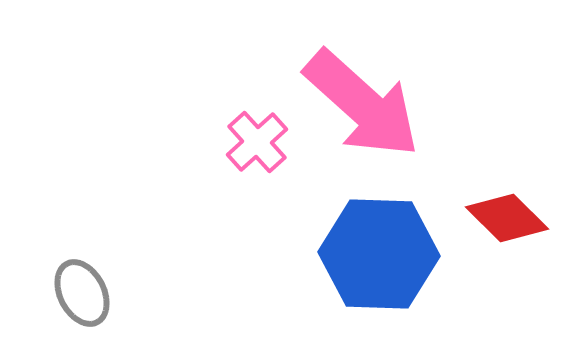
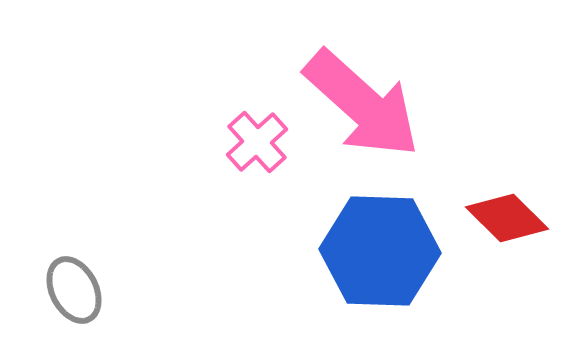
blue hexagon: moved 1 px right, 3 px up
gray ellipse: moved 8 px left, 3 px up
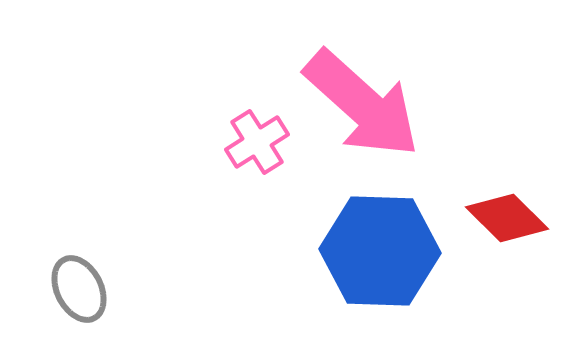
pink cross: rotated 10 degrees clockwise
gray ellipse: moved 5 px right, 1 px up
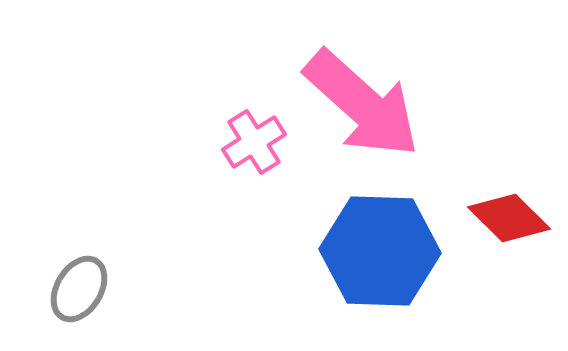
pink cross: moved 3 px left
red diamond: moved 2 px right
gray ellipse: rotated 58 degrees clockwise
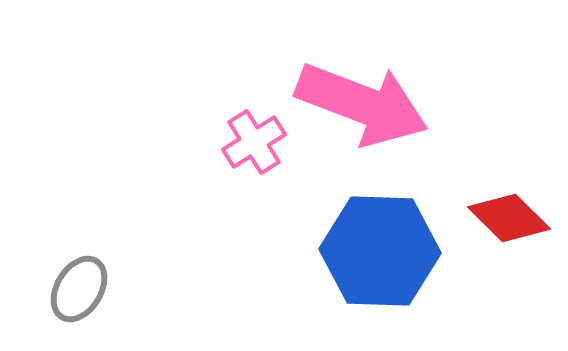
pink arrow: rotated 21 degrees counterclockwise
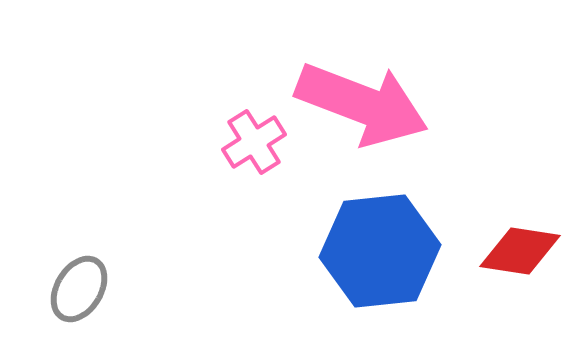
red diamond: moved 11 px right, 33 px down; rotated 36 degrees counterclockwise
blue hexagon: rotated 8 degrees counterclockwise
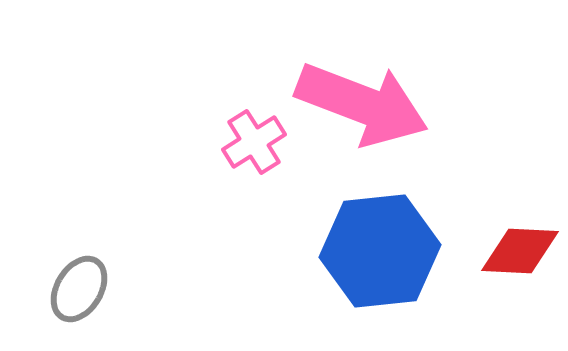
red diamond: rotated 6 degrees counterclockwise
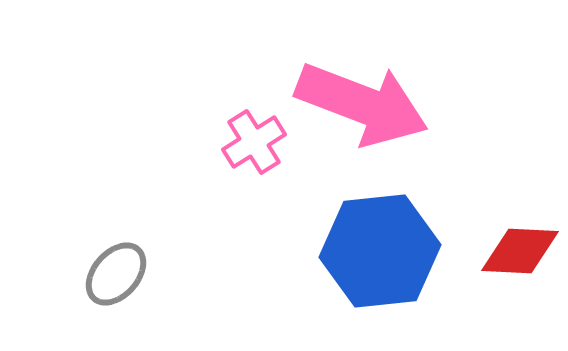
gray ellipse: moved 37 px right, 15 px up; rotated 10 degrees clockwise
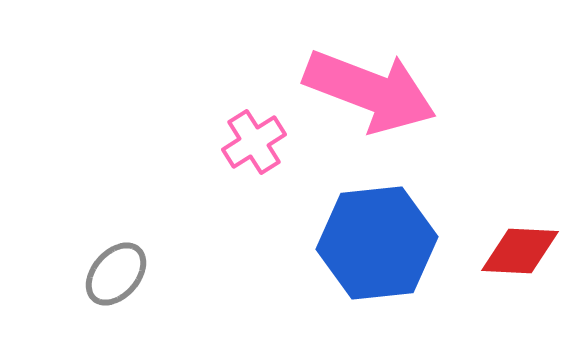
pink arrow: moved 8 px right, 13 px up
blue hexagon: moved 3 px left, 8 px up
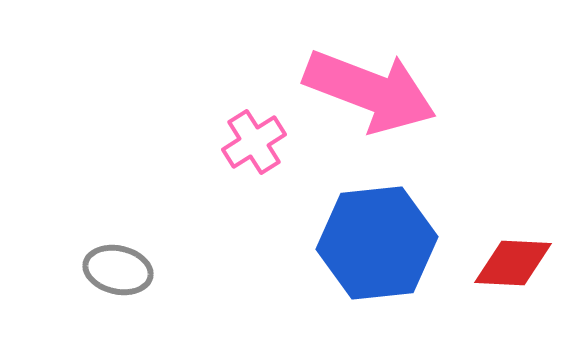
red diamond: moved 7 px left, 12 px down
gray ellipse: moved 2 px right, 4 px up; rotated 62 degrees clockwise
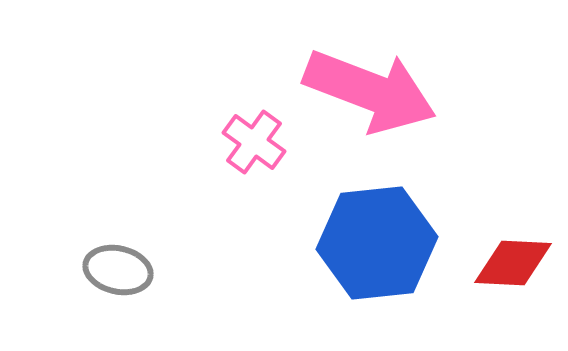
pink cross: rotated 22 degrees counterclockwise
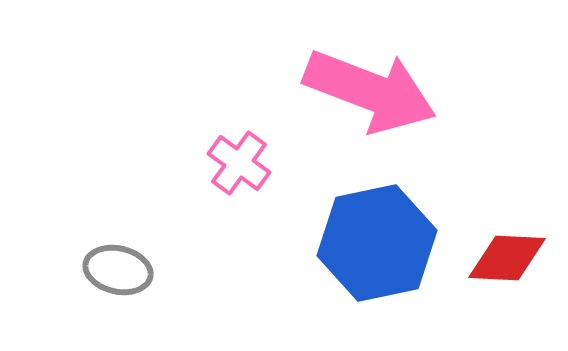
pink cross: moved 15 px left, 21 px down
blue hexagon: rotated 6 degrees counterclockwise
red diamond: moved 6 px left, 5 px up
